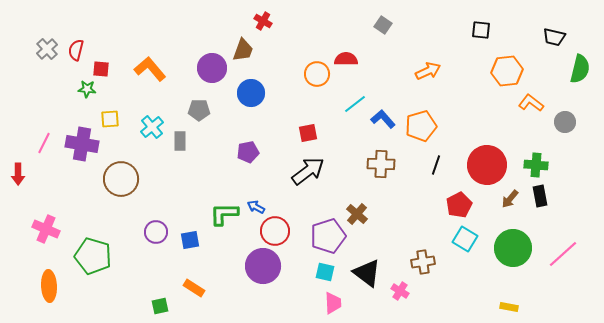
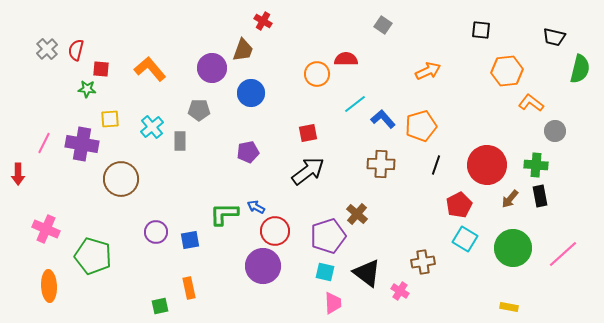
gray circle at (565, 122): moved 10 px left, 9 px down
orange rectangle at (194, 288): moved 5 px left; rotated 45 degrees clockwise
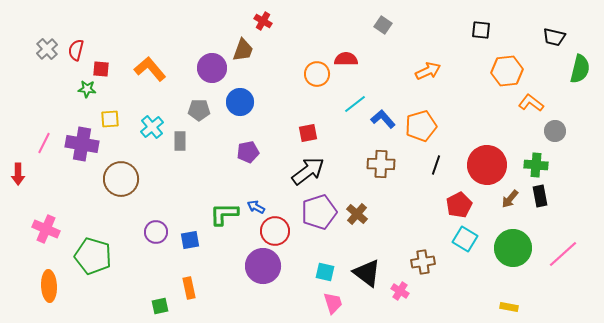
blue circle at (251, 93): moved 11 px left, 9 px down
purple pentagon at (328, 236): moved 9 px left, 24 px up
pink trapezoid at (333, 303): rotated 15 degrees counterclockwise
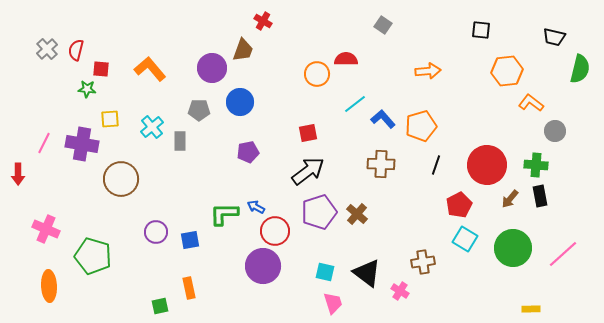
orange arrow at (428, 71): rotated 20 degrees clockwise
yellow rectangle at (509, 307): moved 22 px right, 2 px down; rotated 12 degrees counterclockwise
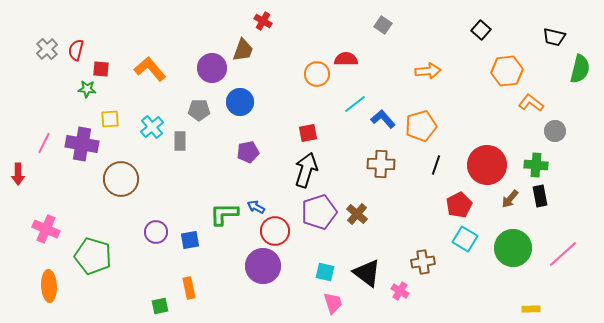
black square at (481, 30): rotated 36 degrees clockwise
black arrow at (308, 171): moved 2 px left, 1 px up; rotated 36 degrees counterclockwise
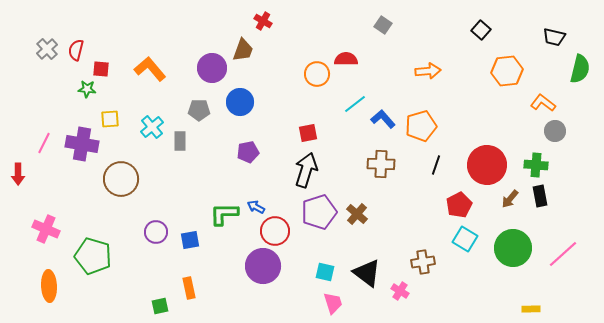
orange L-shape at (531, 103): moved 12 px right
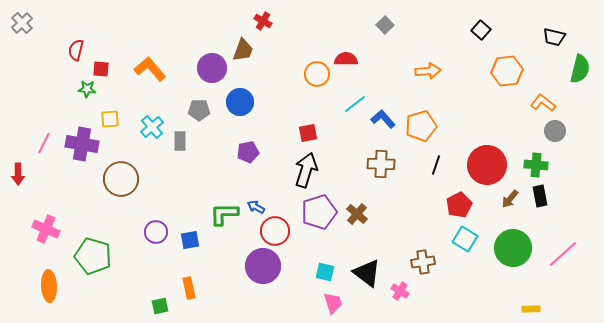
gray square at (383, 25): moved 2 px right; rotated 12 degrees clockwise
gray cross at (47, 49): moved 25 px left, 26 px up
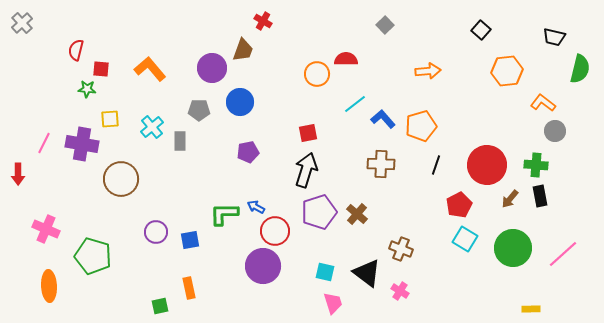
brown cross at (423, 262): moved 22 px left, 13 px up; rotated 30 degrees clockwise
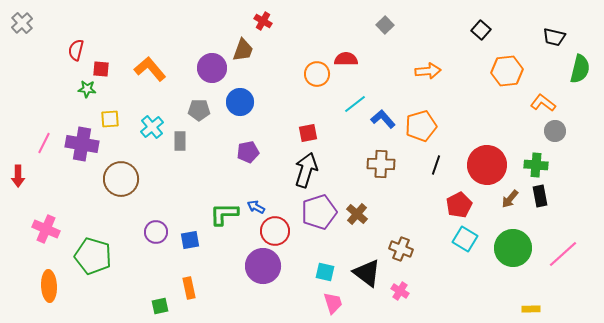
red arrow at (18, 174): moved 2 px down
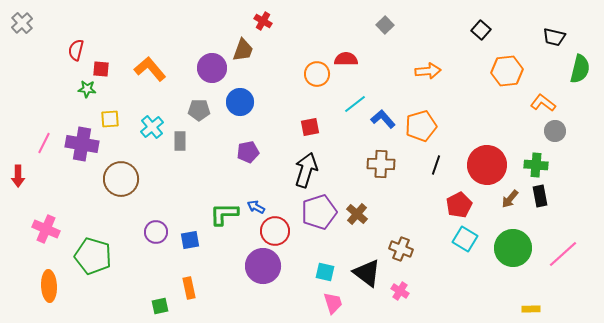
red square at (308, 133): moved 2 px right, 6 px up
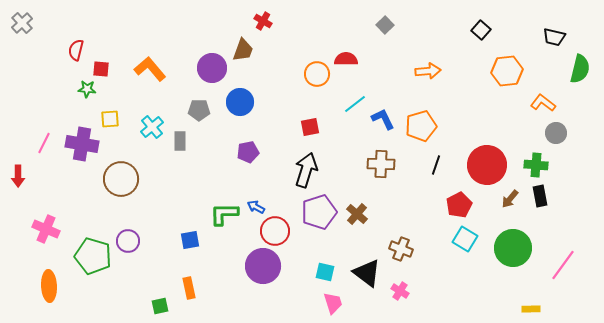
blue L-shape at (383, 119): rotated 15 degrees clockwise
gray circle at (555, 131): moved 1 px right, 2 px down
purple circle at (156, 232): moved 28 px left, 9 px down
pink line at (563, 254): moved 11 px down; rotated 12 degrees counterclockwise
